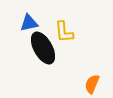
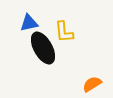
orange semicircle: rotated 36 degrees clockwise
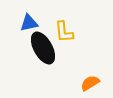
orange semicircle: moved 2 px left, 1 px up
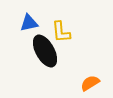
yellow L-shape: moved 3 px left
black ellipse: moved 2 px right, 3 px down
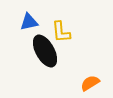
blue triangle: moved 1 px up
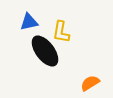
yellow L-shape: rotated 15 degrees clockwise
black ellipse: rotated 8 degrees counterclockwise
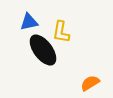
black ellipse: moved 2 px left, 1 px up
